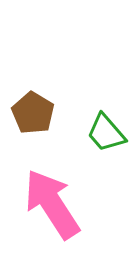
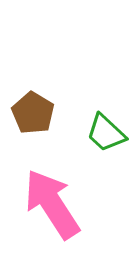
green trapezoid: rotated 6 degrees counterclockwise
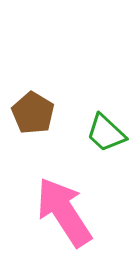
pink arrow: moved 12 px right, 8 px down
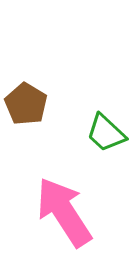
brown pentagon: moved 7 px left, 9 px up
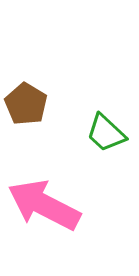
pink arrow: moved 20 px left, 7 px up; rotated 30 degrees counterclockwise
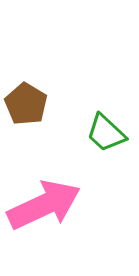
pink arrow: rotated 128 degrees clockwise
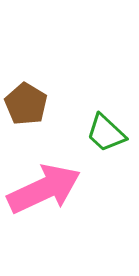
pink arrow: moved 16 px up
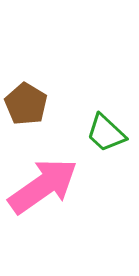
pink arrow: moved 1 px left, 3 px up; rotated 10 degrees counterclockwise
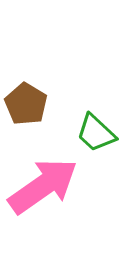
green trapezoid: moved 10 px left
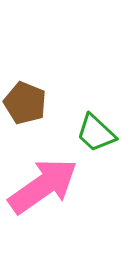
brown pentagon: moved 1 px left, 1 px up; rotated 9 degrees counterclockwise
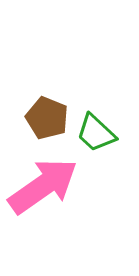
brown pentagon: moved 22 px right, 15 px down
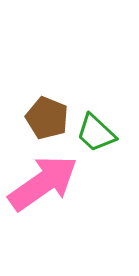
pink arrow: moved 3 px up
